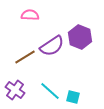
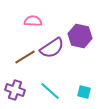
pink semicircle: moved 3 px right, 6 px down
purple hexagon: moved 1 px up; rotated 10 degrees counterclockwise
purple semicircle: moved 2 px down
purple cross: rotated 18 degrees counterclockwise
cyan square: moved 11 px right, 5 px up
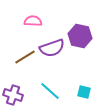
purple semicircle: rotated 15 degrees clockwise
purple cross: moved 2 px left, 5 px down
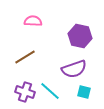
purple semicircle: moved 22 px right, 21 px down
purple cross: moved 12 px right, 3 px up
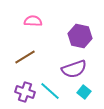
cyan square: rotated 24 degrees clockwise
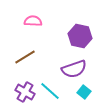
purple cross: rotated 12 degrees clockwise
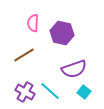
pink semicircle: moved 2 px down; rotated 90 degrees counterclockwise
purple hexagon: moved 18 px left, 3 px up
brown line: moved 1 px left, 2 px up
